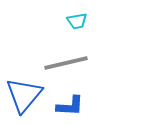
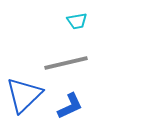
blue triangle: rotated 6 degrees clockwise
blue L-shape: rotated 28 degrees counterclockwise
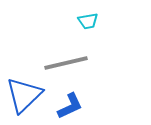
cyan trapezoid: moved 11 px right
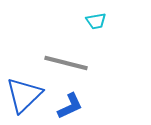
cyan trapezoid: moved 8 px right
gray line: rotated 27 degrees clockwise
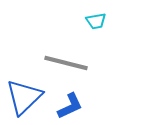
blue triangle: moved 2 px down
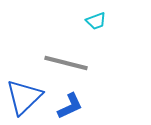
cyan trapezoid: rotated 10 degrees counterclockwise
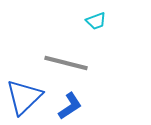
blue L-shape: rotated 8 degrees counterclockwise
